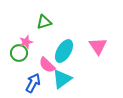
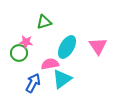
pink star: rotated 24 degrees clockwise
cyan ellipse: moved 3 px right, 4 px up
pink semicircle: moved 3 px right, 1 px up; rotated 126 degrees clockwise
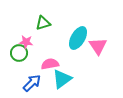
green triangle: moved 1 px left, 1 px down
cyan ellipse: moved 11 px right, 9 px up
blue arrow: moved 1 px left; rotated 18 degrees clockwise
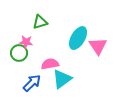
green triangle: moved 3 px left, 1 px up
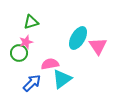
green triangle: moved 9 px left
pink star: rotated 24 degrees counterclockwise
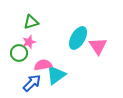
pink star: moved 3 px right
pink semicircle: moved 7 px left, 1 px down
cyan triangle: moved 6 px left, 4 px up
